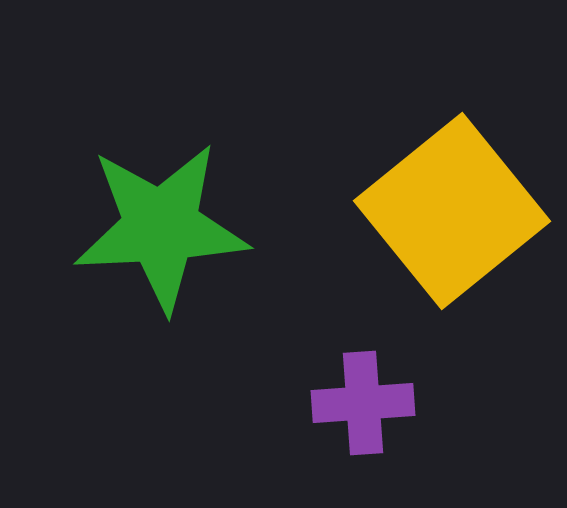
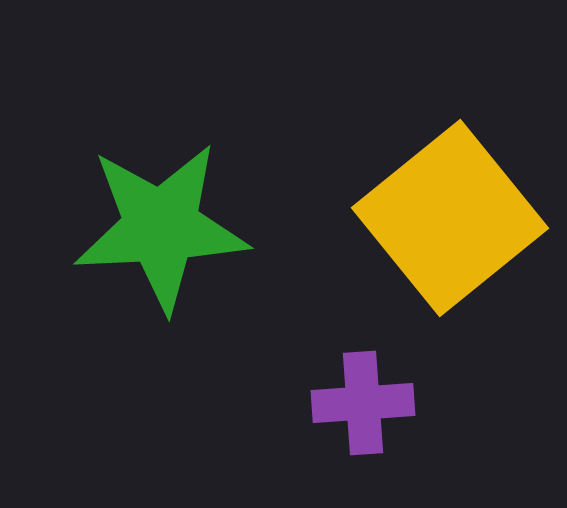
yellow square: moved 2 px left, 7 px down
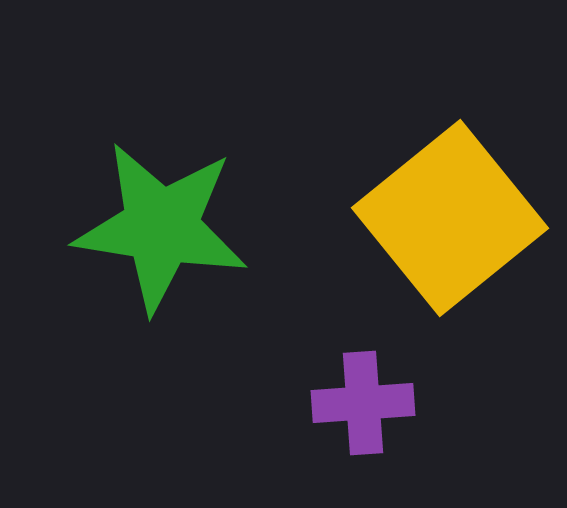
green star: rotated 12 degrees clockwise
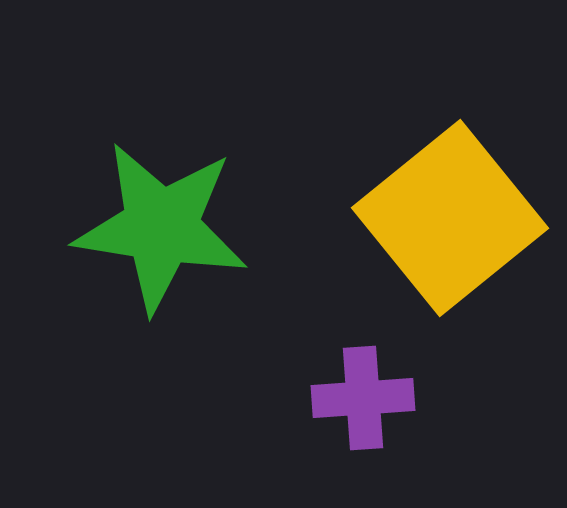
purple cross: moved 5 px up
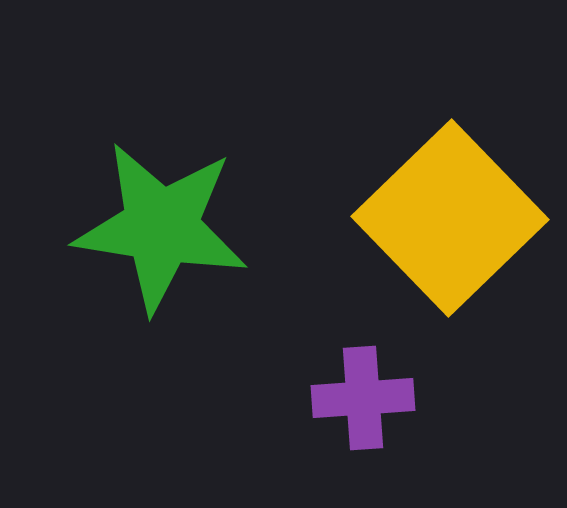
yellow square: rotated 5 degrees counterclockwise
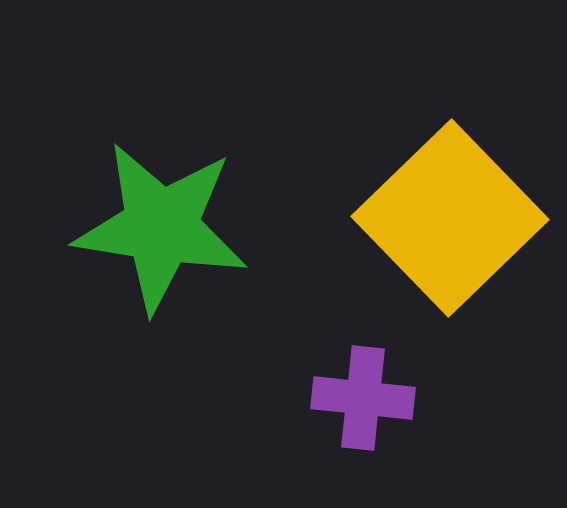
purple cross: rotated 10 degrees clockwise
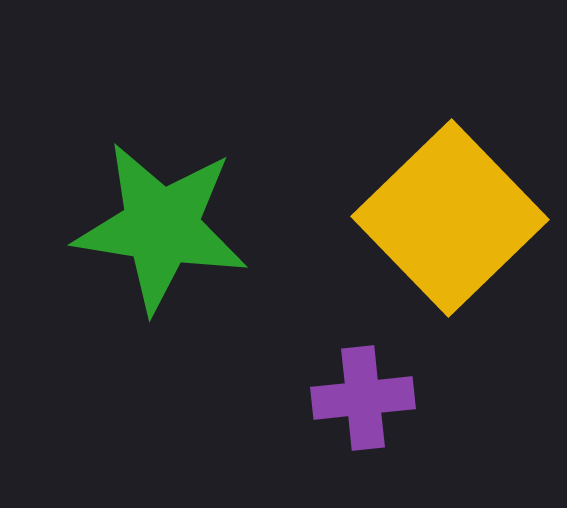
purple cross: rotated 12 degrees counterclockwise
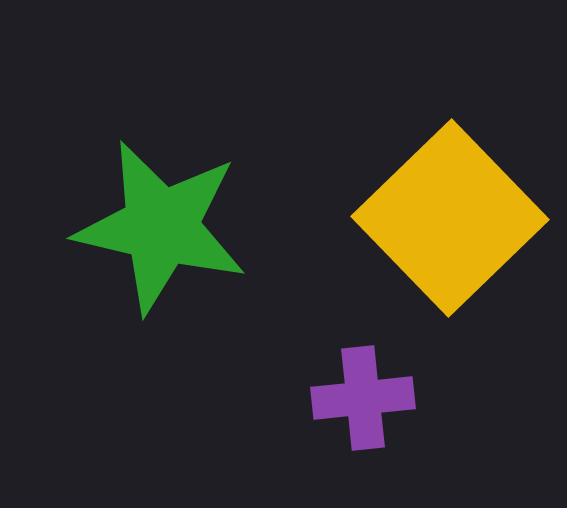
green star: rotated 4 degrees clockwise
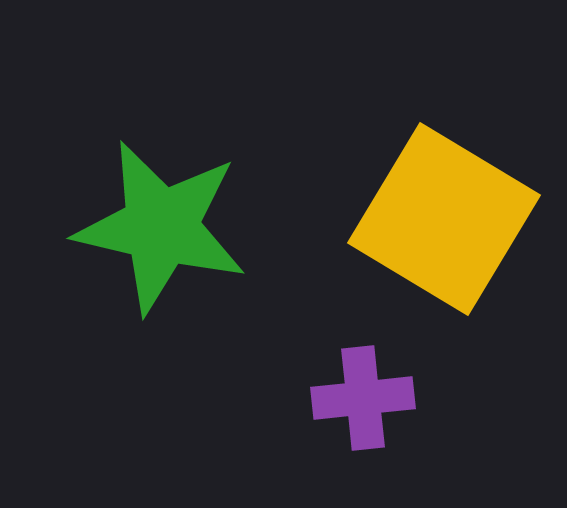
yellow square: moved 6 px left, 1 px down; rotated 15 degrees counterclockwise
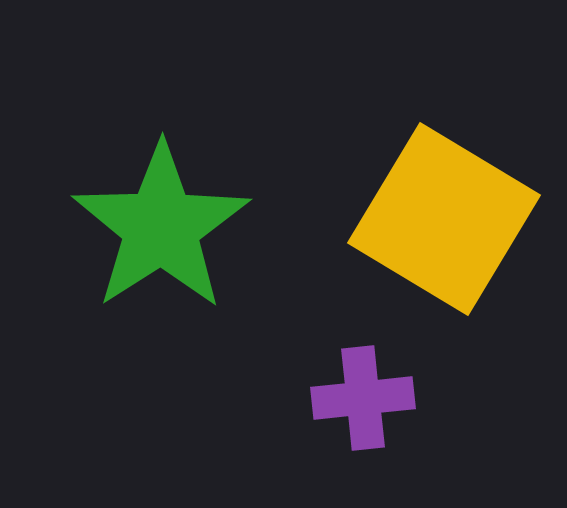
green star: rotated 26 degrees clockwise
